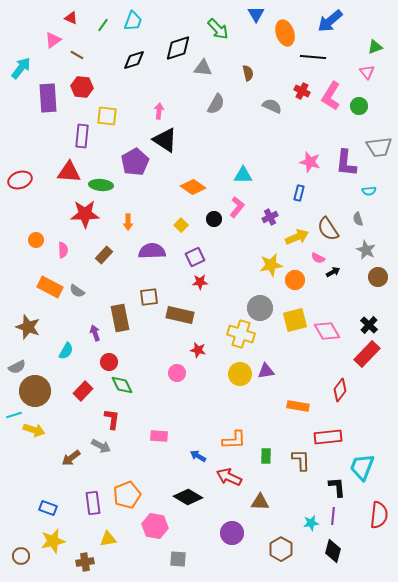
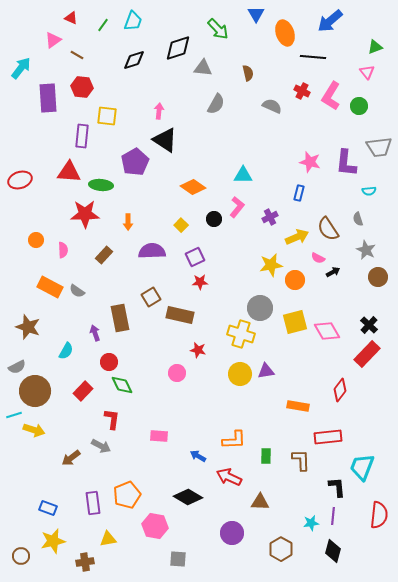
brown square at (149, 297): moved 2 px right; rotated 24 degrees counterclockwise
yellow square at (295, 320): moved 2 px down
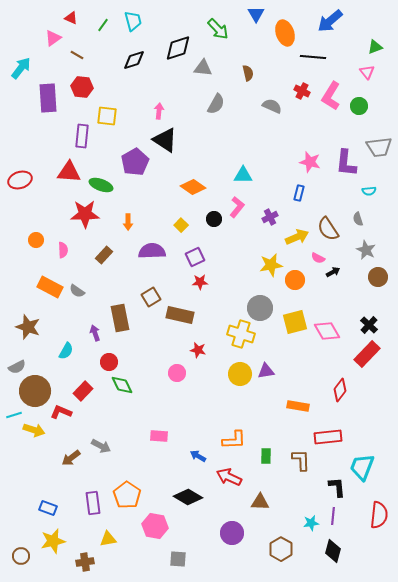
cyan trapezoid at (133, 21): rotated 35 degrees counterclockwise
pink triangle at (53, 40): moved 2 px up
green ellipse at (101, 185): rotated 15 degrees clockwise
red L-shape at (112, 419): moved 51 px left, 7 px up; rotated 75 degrees counterclockwise
orange pentagon at (127, 495): rotated 16 degrees counterclockwise
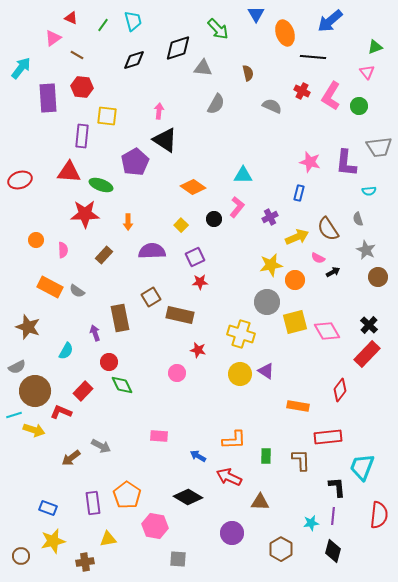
gray circle at (260, 308): moved 7 px right, 6 px up
purple triangle at (266, 371): rotated 42 degrees clockwise
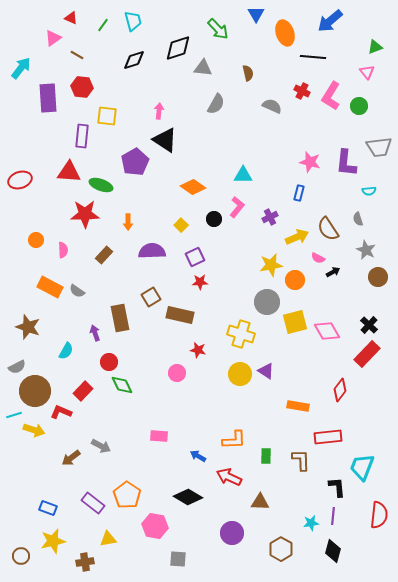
purple rectangle at (93, 503): rotated 45 degrees counterclockwise
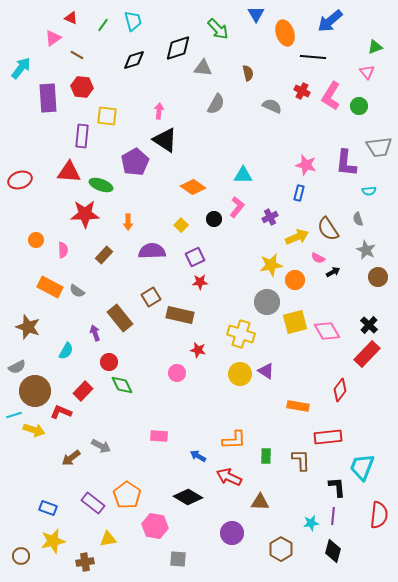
pink star at (310, 162): moved 4 px left, 3 px down
brown rectangle at (120, 318): rotated 28 degrees counterclockwise
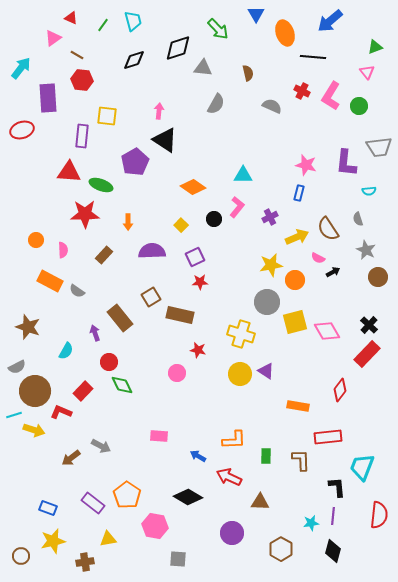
red hexagon at (82, 87): moved 7 px up
red ellipse at (20, 180): moved 2 px right, 50 px up
orange rectangle at (50, 287): moved 6 px up
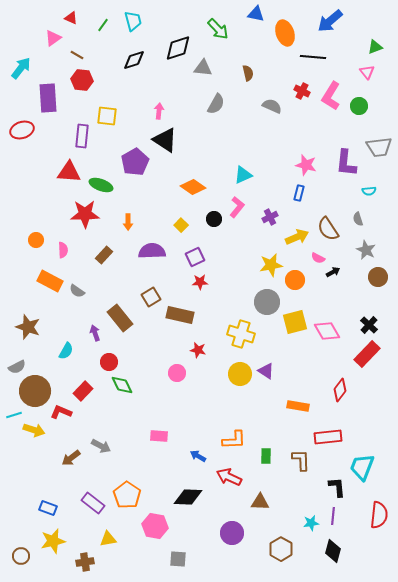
blue triangle at (256, 14): rotated 48 degrees counterclockwise
cyan triangle at (243, 175): rotated 24 degrees counterclockwise
black diamond at (188, 497): rotated 28 degrees counterclockwise
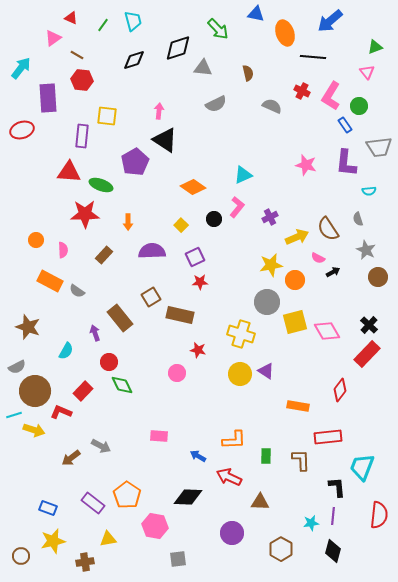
gray semicircle at (216, 104): rotated 35 degrees clockwise
blue rectangle at (299, 193): moved 46 px right, 68 px up; rotated 49 degrees counterclockwise
gray square at (178, 559): rotated 12 degrees counterclockwise
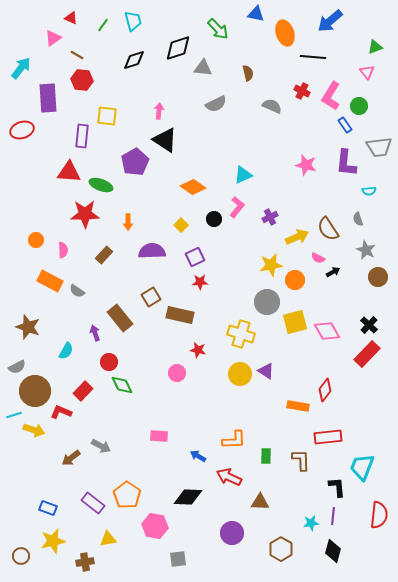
red diamond at (340, 390): moved 15 px left
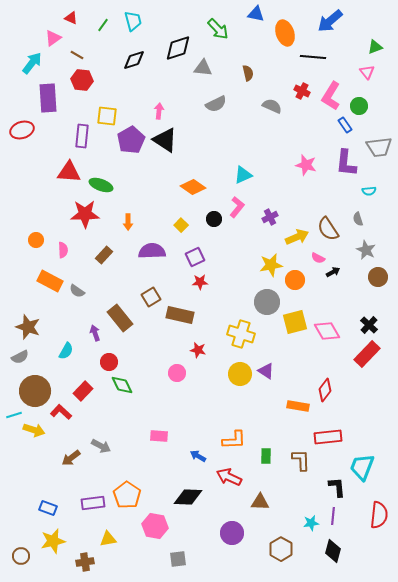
cyan arrow at (21, 68): moved 11 px right, 5 px up
purple pentagon at (135, 162): moved 4 px left, 22 px up
gray semicircle at (17, 367): moved 3 px right, 10 px up
red L-shape at (61, 412): rotated 20 degrees clockwise
purple rectangle at (93, 503): rotated 45 degrees counterclockwise
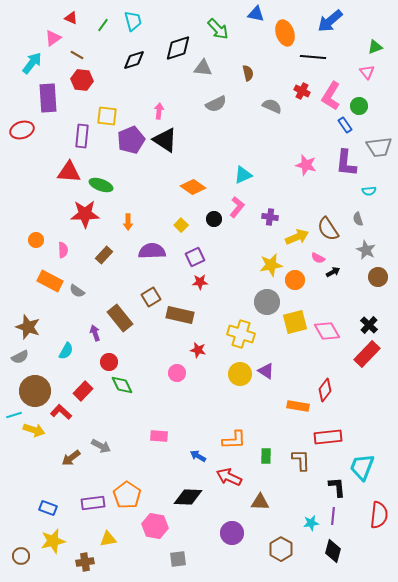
purple pentagon at (131, 140): rotated 8 degrees clockwise
purple cross at (270, 217): rotated 35 degrees clockwise
